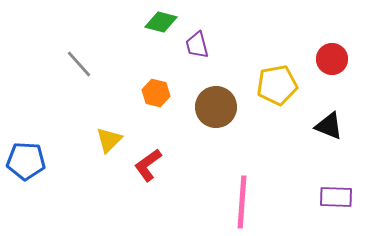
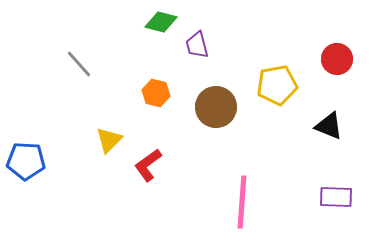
red circle: moved 5 px right
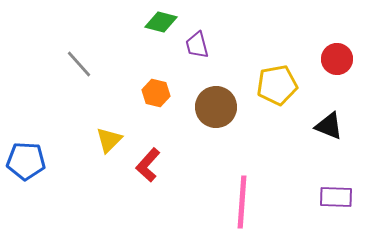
red L-shape: rotated 12 degrees counterclockwise
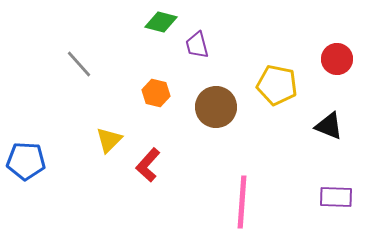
yellow pentagon: rotated 21 degrees clockwise
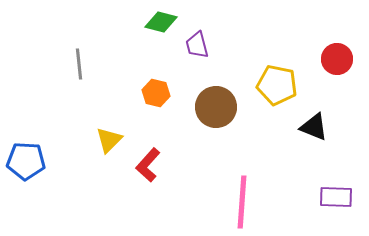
gray line: rotated 36 degrees clockwise
black triangle: moved 15 px left, 1 px down
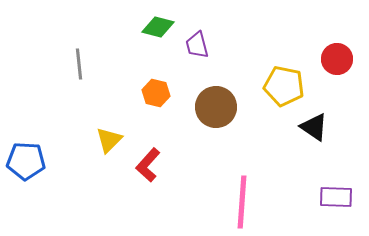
green diamond: moved 3 px left, 5 px down
yellow pentagon: moved 7 px right, 1 px down
black triangle: rotated 12 degrees clockwise
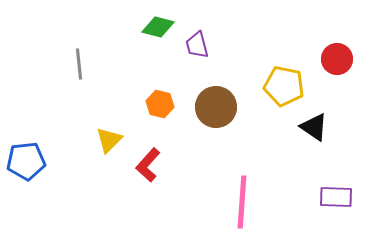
orange hexagon: moved 4 px right, 11 px down
blue pentagon: rotated 9 degrees counterclockwise
